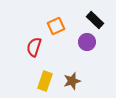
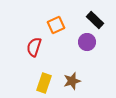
orange square: moved 1 px up
yellow rectangle: moved 1 px left, 2 px down
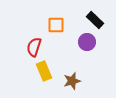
orange square: rotated 24 degrees clockwise
yellow rectangle: moved 12 px up; rotated 42 degrees counterclockwise
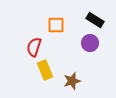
black rectangle: rotated 12 degrees counterclockwise
purple circle: moved 3 px right, 1 px down
yellow rectangle: moved 1 px right, 1 px up
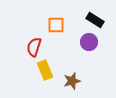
purple circle: moved 1 px left, 1 px up
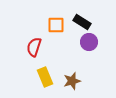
black rectangle: moved 13 px left, 2 px down
yellow rectangle: moved 7 px down
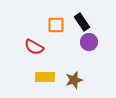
black rectangle: rotated 24 degrees clockwise
red semicircle: rotated 78 degrees counterclockwise
yellow rectangle: rotated 66 degrees counterclockwise
brown star: moved 2 px right, 1 px up
